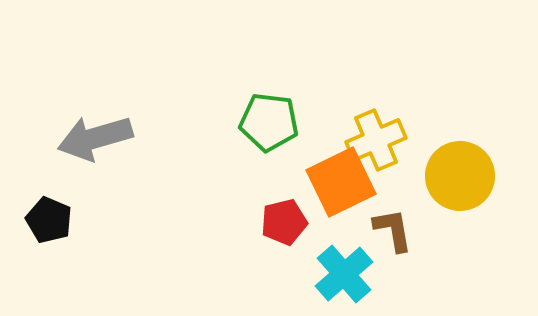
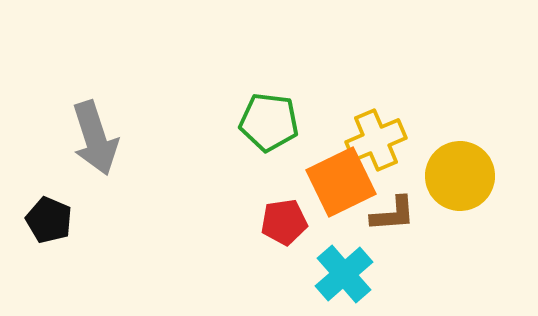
gray arrow: rotated 92 degrees counterclockwise
red pentagon: rotated 6 degrees clockwise
brown L-shape: moved 16 px up; rotated 96 degrees clockwise
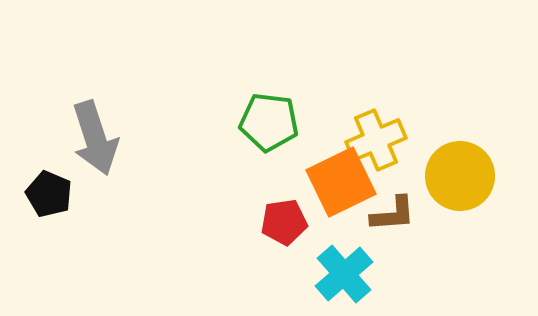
black pentagon: moved 26 px up
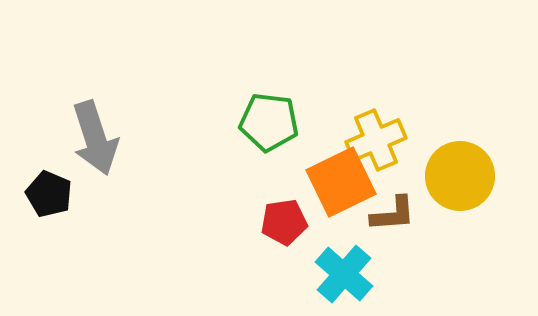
cyan cross: rotated 8 degrees counterclockwise
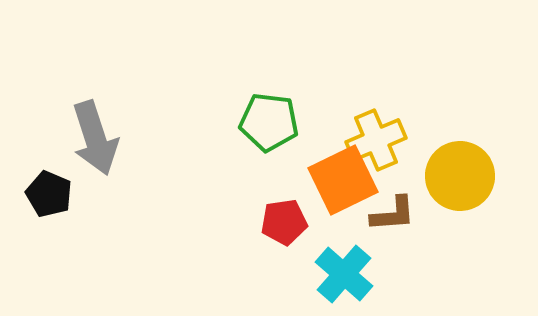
orange square: moved 2 px right, 2 px up
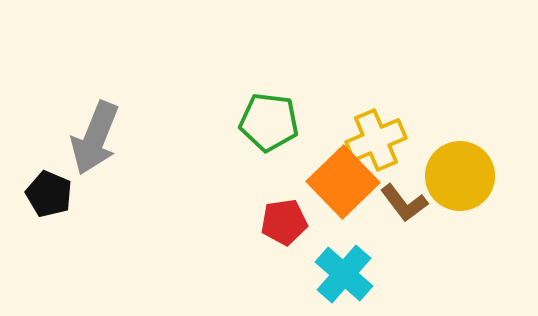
gray arrow: rotated 40 degrees clockwise
orange square: moved 2 px down; rotated 18 degrees counterclockwise
brown L-shape: moved 11 px right, 11 px up; rotated 57 degrees clockwise
